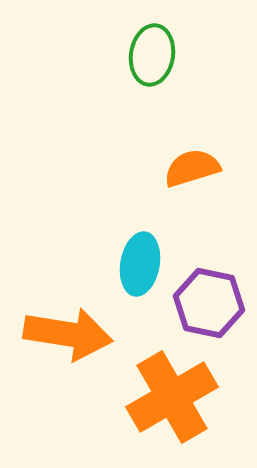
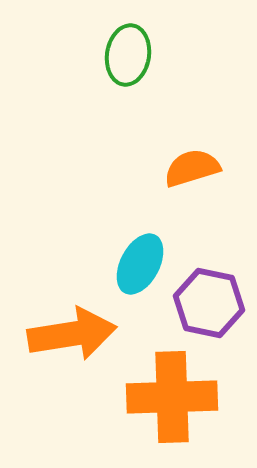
green ellipse: moved 24 px left
cyan ellipse: rotated 18 degrees clockwise
orange arrow: moved 4 px right; rotated 18 degrees counterclockwise
orange cross: rotated 28 degrees clockwise
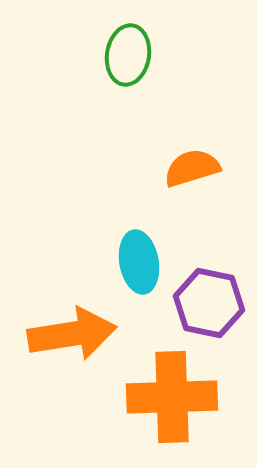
cyan ellipse: moved 1 px left, 2 px up; rotated 38 degrees counterclockwise
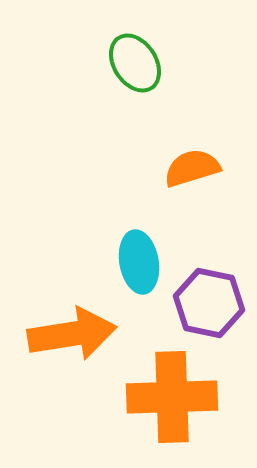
green ellipse: moved 7 px right, 8 px down; rotated 42 degrees counterclockwise
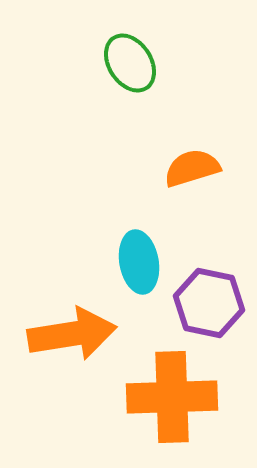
green ellipse: moved 5 px left
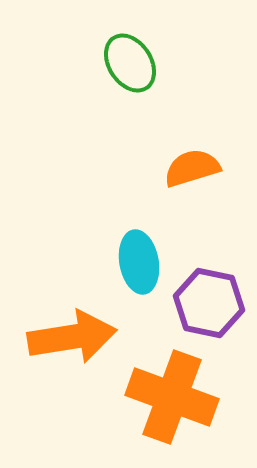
orange arrow: moved 3 px down
orange cross: rotated 22 degrees clockwise
